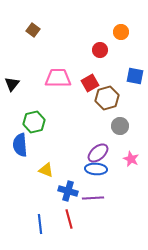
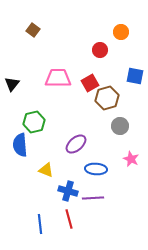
purple ellipse: moved 22 px left, 9 px up
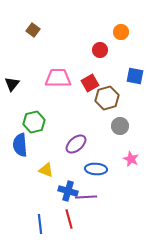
purple line: moved 7 px left, 1 px up
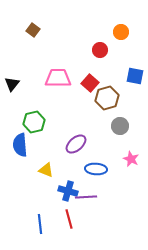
red square: rotated 18 degrees counterclockwise
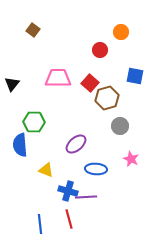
green hexagon: rotated 15 degrees clockwise
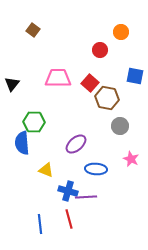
brown hexagon: rotated 25 degrees clockwise
blue semicircle: moved 2 px right, 2 px up
